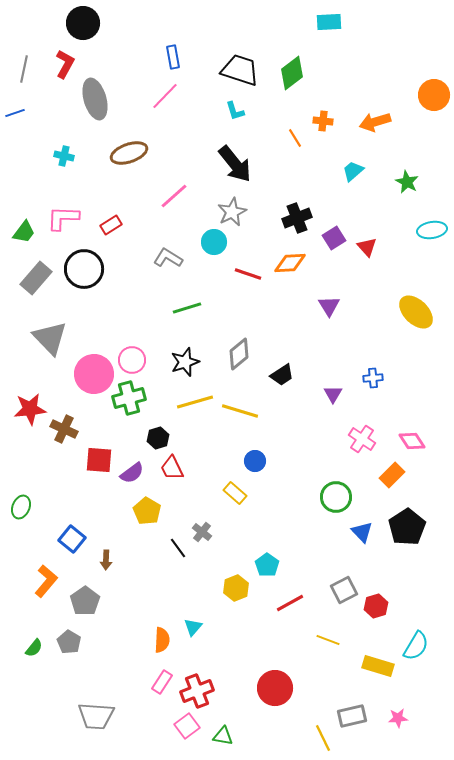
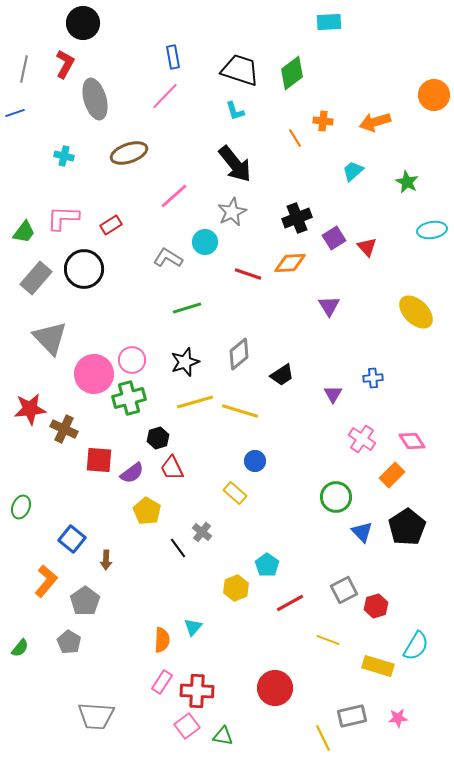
cyan circle at (214, 242): moved 9 px left
green semicircle at (34, 648): moved 14 px left
red cross at (197, 691): rotated 24 degrees clockwise
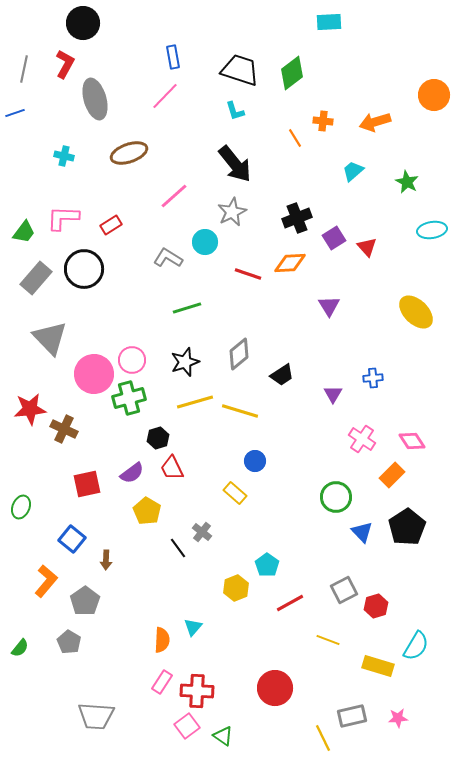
red square at (99, 460): moved 12 px left, 24 px down; rotated 16 degrees counterclockwise
green triangle at (223, 736): rotated 25 degrees clockwise
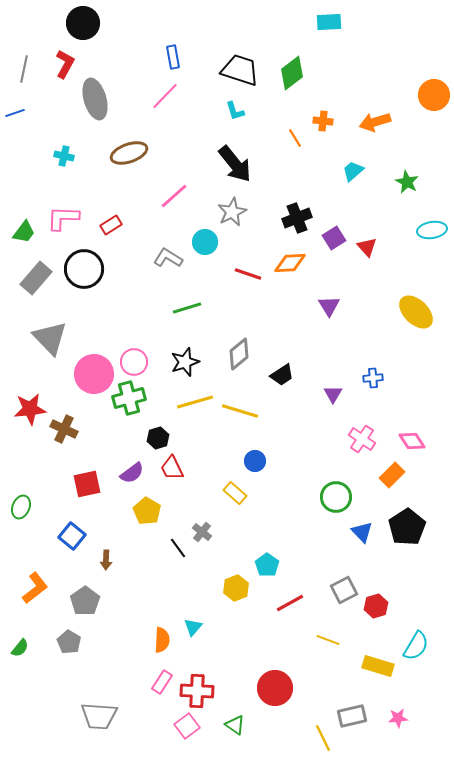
pink circle at (132, 360): moved 2 px right, 2 px down
blue square at (72, 539): moved 3 px up
orange L-shape at (46, 581): moved 11 px left, 7 px down; rotated 12 degrees clockwise
gray trapezoid at (96, 716): moved 3 px right
green triangle at (223, 736): moved 12 px right, 11 px up
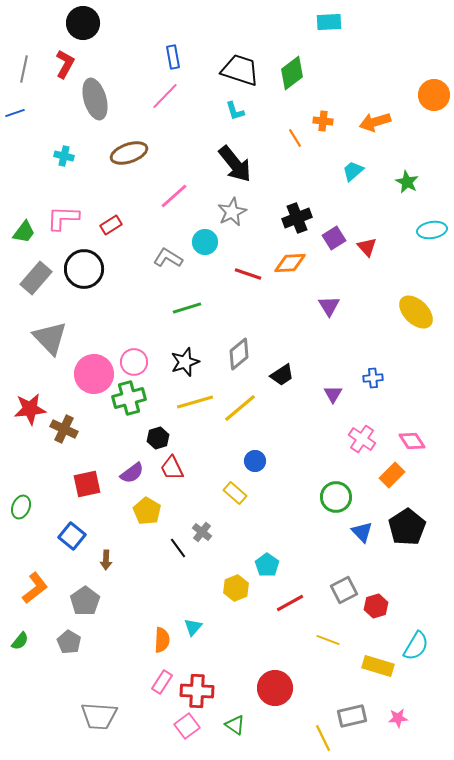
yellow line at (240, 411): moved 3 px up; rotated 57 degrees counterclockwise
green semicircle at (20, 648): moved 7 px up
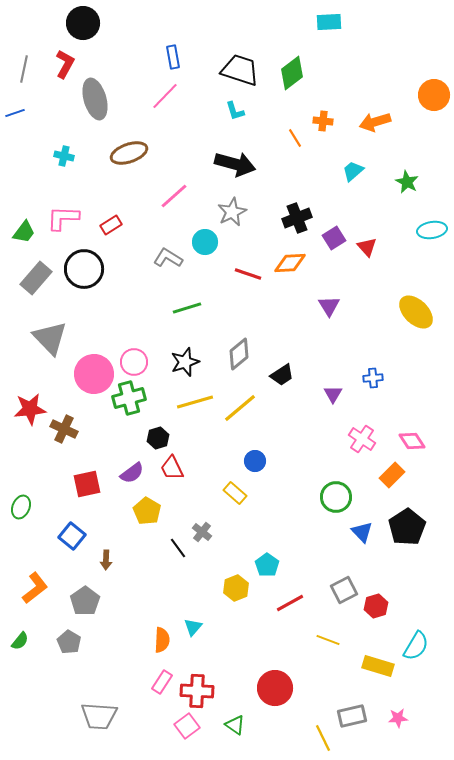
black arrow at (235, 164): rotated 36 degrees counterclockwise
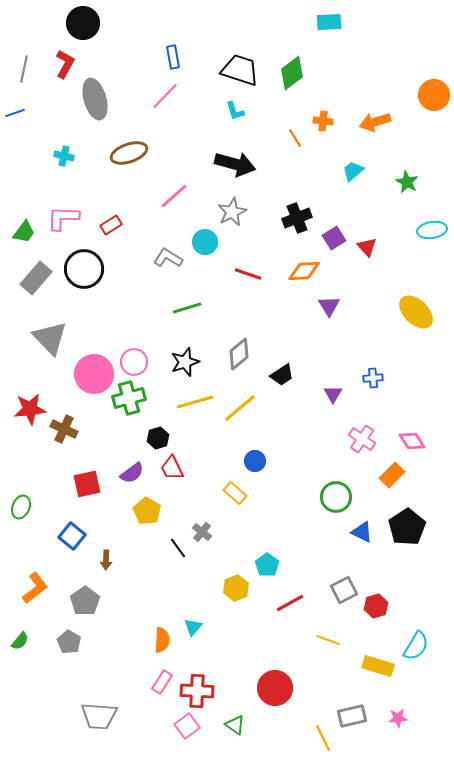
orange diamond at (290, 263): moved 14 px right, 8 px down
blue triangle at (362, 532): rotated 20 degrees counterclockwise
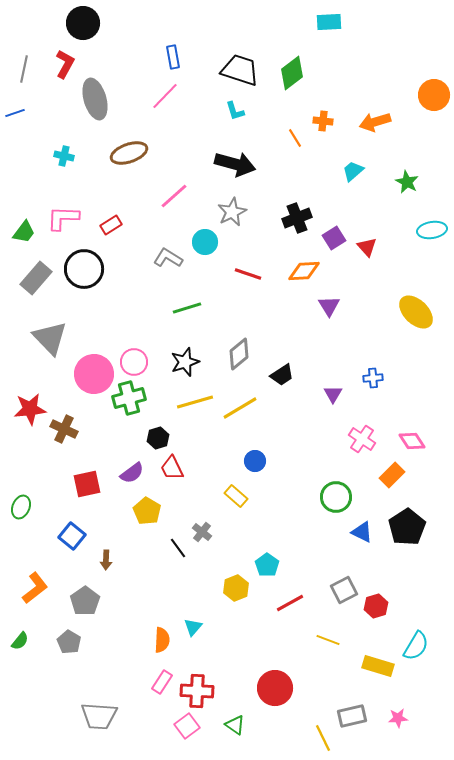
yellow line at (240, 408): rotated 9 degrees clockwise
yellow rectangle at (235, 493): moved 1 px right, 3 px down
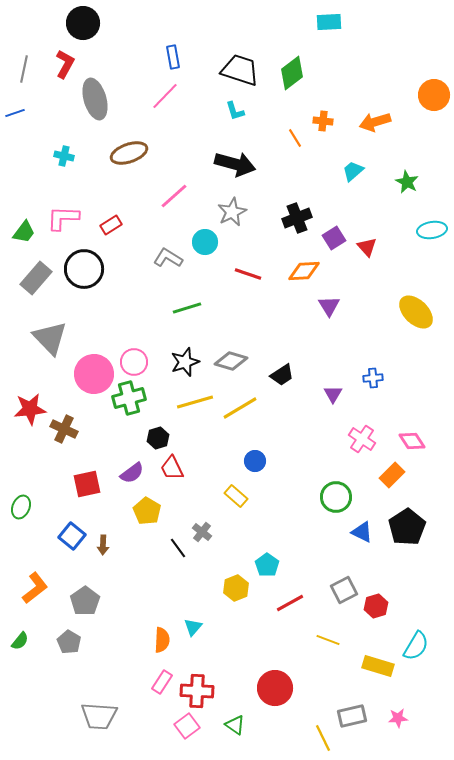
gray diamond at (239, 354): moved 8 px left, 7 px down; rotated 56 degrees clockwise
brown arrow at (106, 560): moved 3 px left, 15 px up
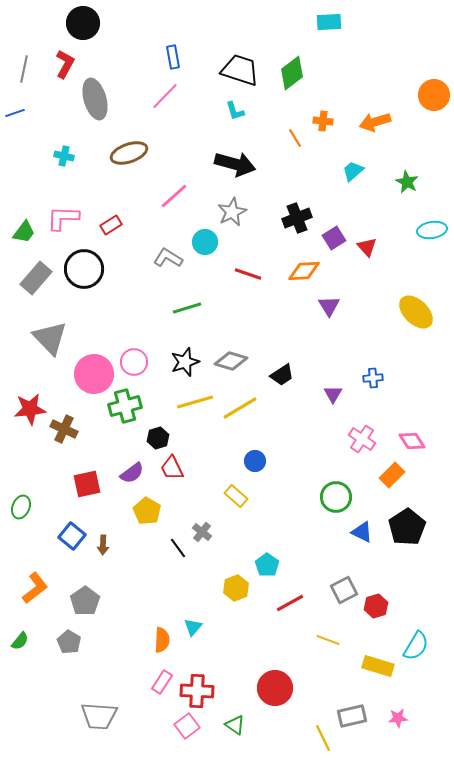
green cross at (129, 398): moved 4 px left, 8 px down
